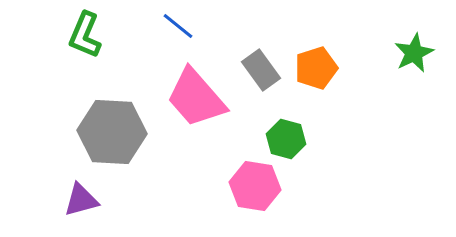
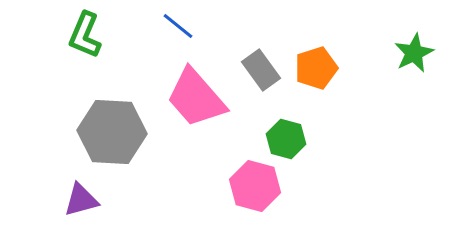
pink hexagon: rotated 6 degrees clockwise
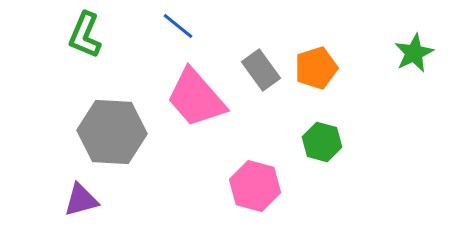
green hexagon: moved 36 px right, 3 px down
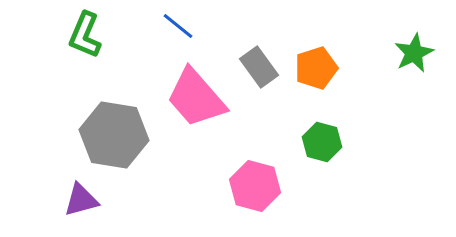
gray rectangle: moved 2 px left, 3 px up
gray hexagon: moved 2 px right, 3 px down; rotated 6 degrees clockwise
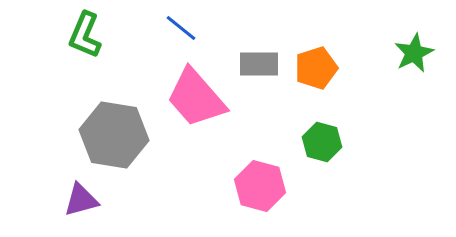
blue line: moved 3 px right, 2 px down
gray rectangle: moved 3 px up; rotated 54 degrees counterclockwise
pink hexagon: moved 5 px right
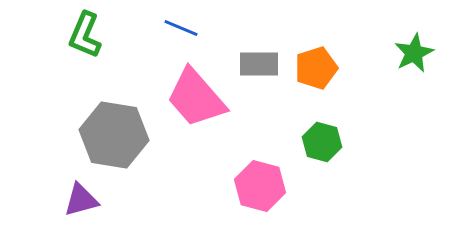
blue line: rotated 16 degrees counterclockwise
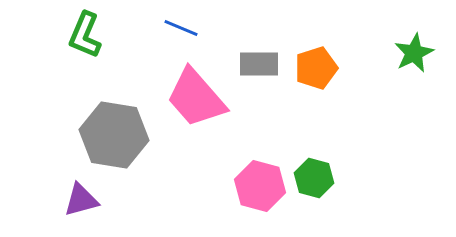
green hexagon: moved 8 px left, 36 px down
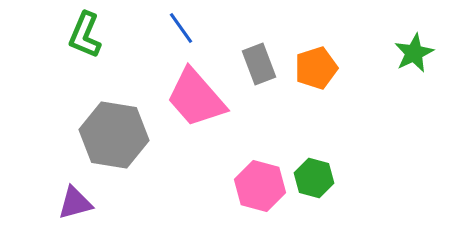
blue line: rotated 32 degrees clockwise
gray rectangle: rotated 69 degrees clockwise
purple triangle: moved 6 px left, 3 px down
